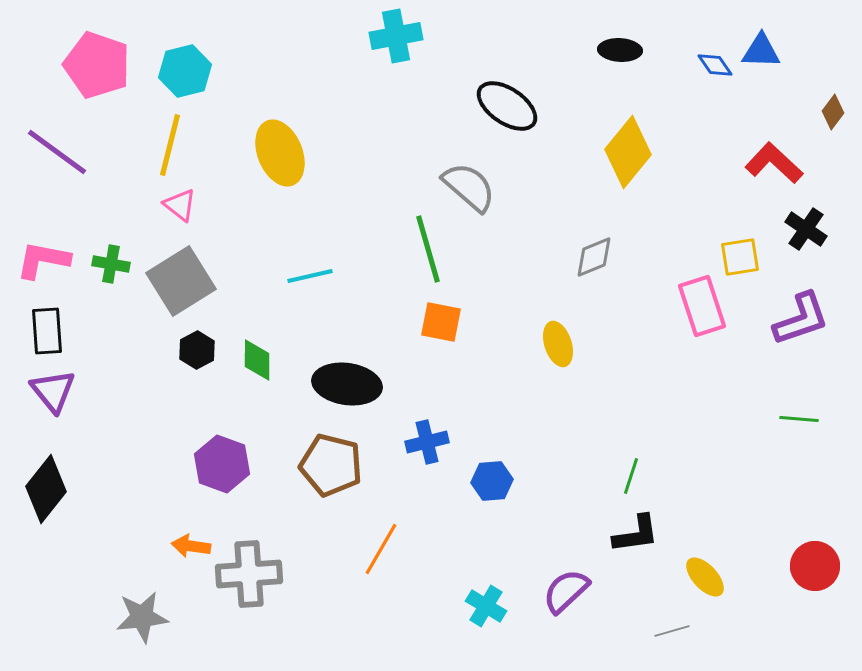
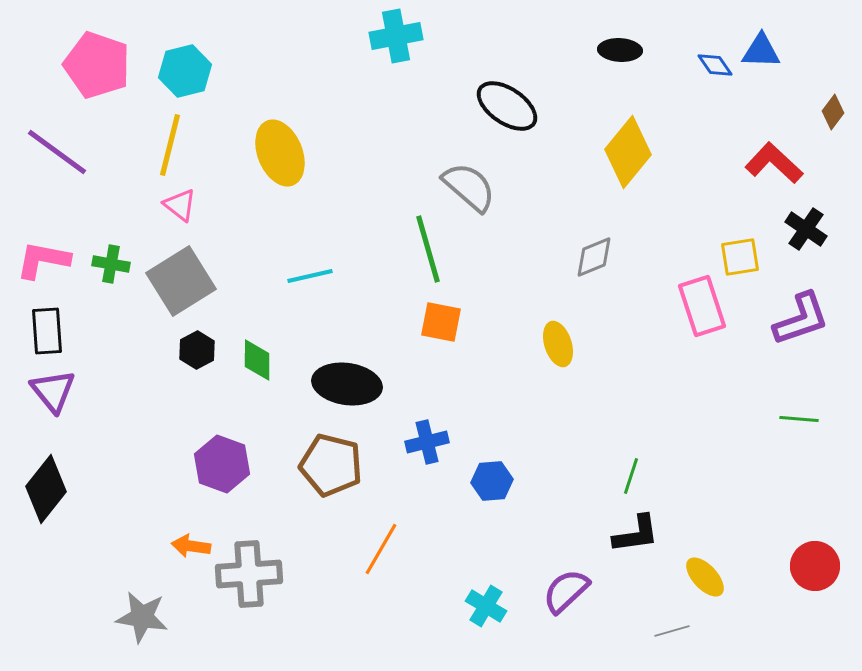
gray star at (142, 617): rotated 16 degrees clockwise
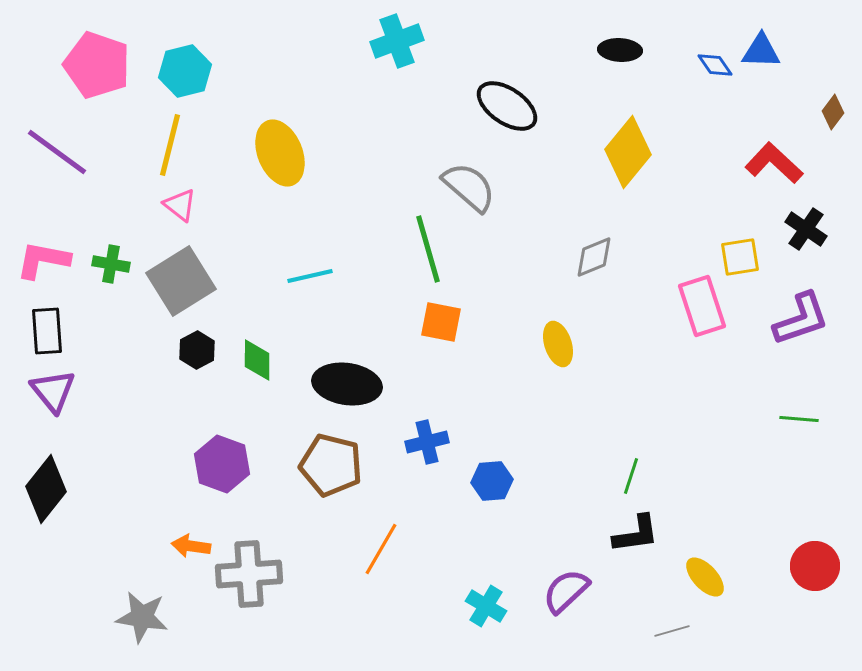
cyan cross at (396, 36): moved 1 px right, 5 px down; rotated 9 degrees counterclockwise
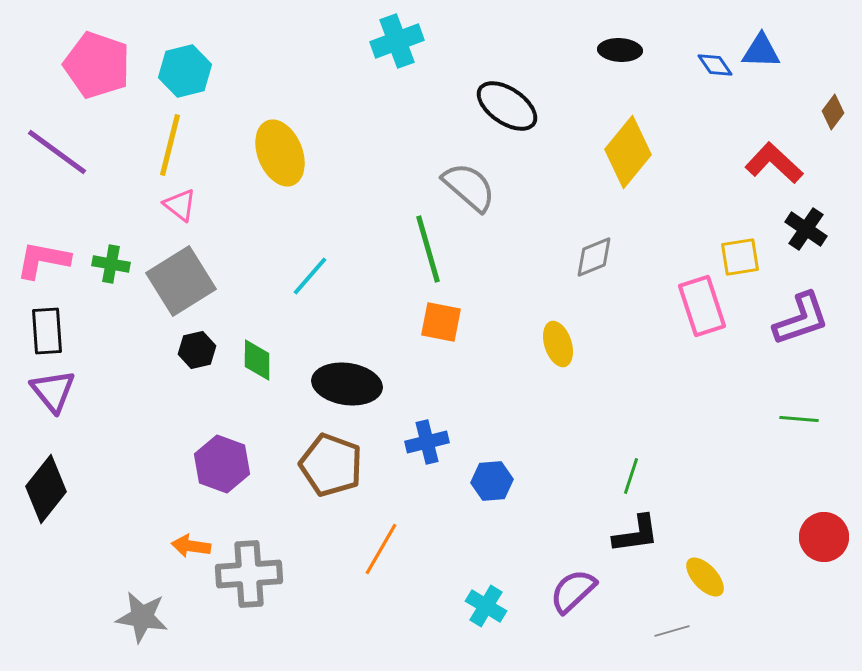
cyan line at (310, 276): rotated 36 degrees counterclockwise
black hexagon at (197, 350): rotated 15 degrees clockwise
brown pentagon at (331, 465): rotated 6 degrees clockwise
red circle at (815, 566): moved 9 px right, 29 px up
purple semicircle at (566, 591): moved 7 px right
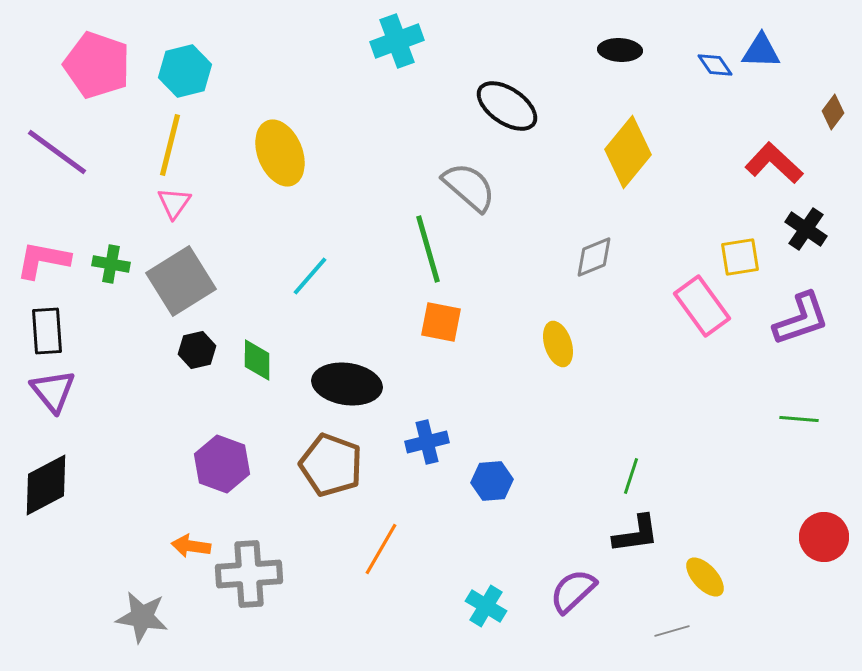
pink triangle at (180, 205): moved 6 px left, 2 px up; rotated 27 degrees clockwise
pink rectangle at (702, 306): rotated 18 degrees counterclockwise
black diamond at (46, 489): moved 4 px up; rotated 24 degrees clockwise
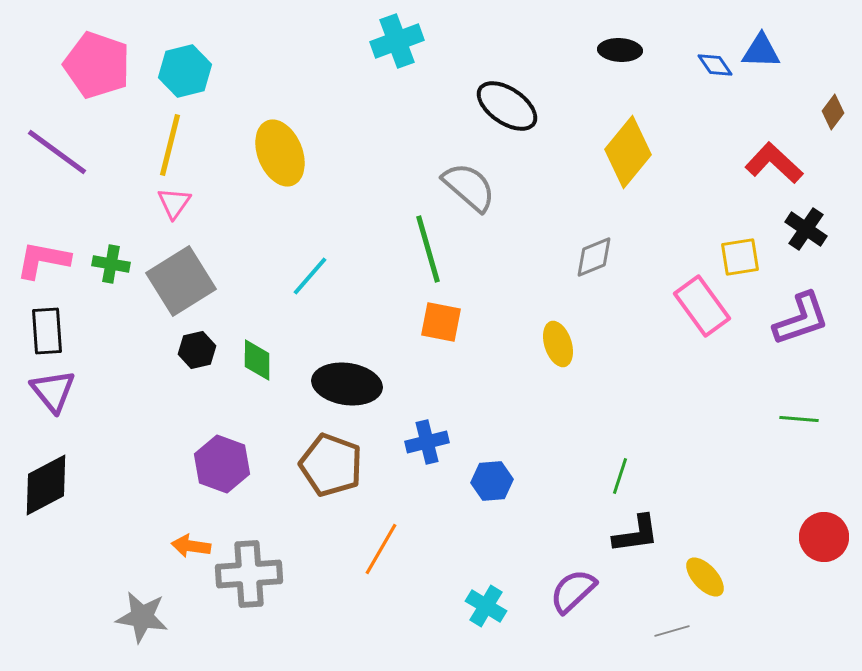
green line at (631, 476): moved 11 px left
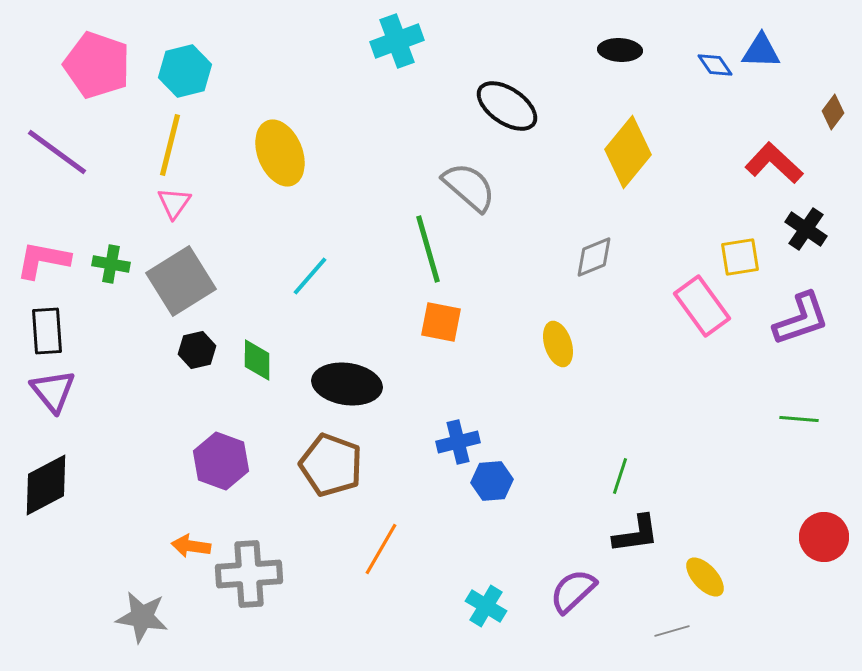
blue cross at (427, 442): moved 31 px right
purple hexagon at (222, 464): moved 1 px left, 3 px up
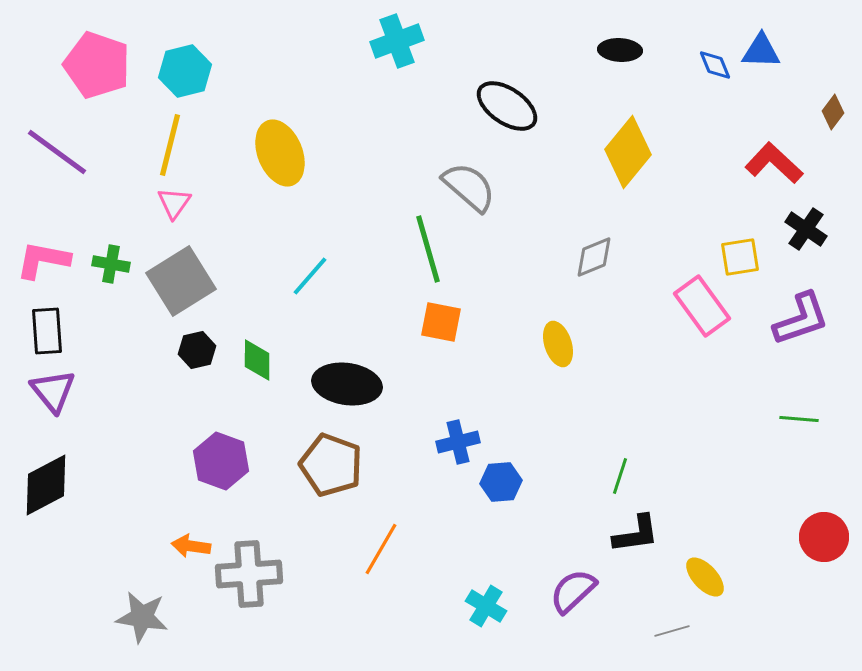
blue diamond at (715, 65): rotated 12 degrees clockwise
blue hexagon at (492, 481): moved 9 px right, 1 px down
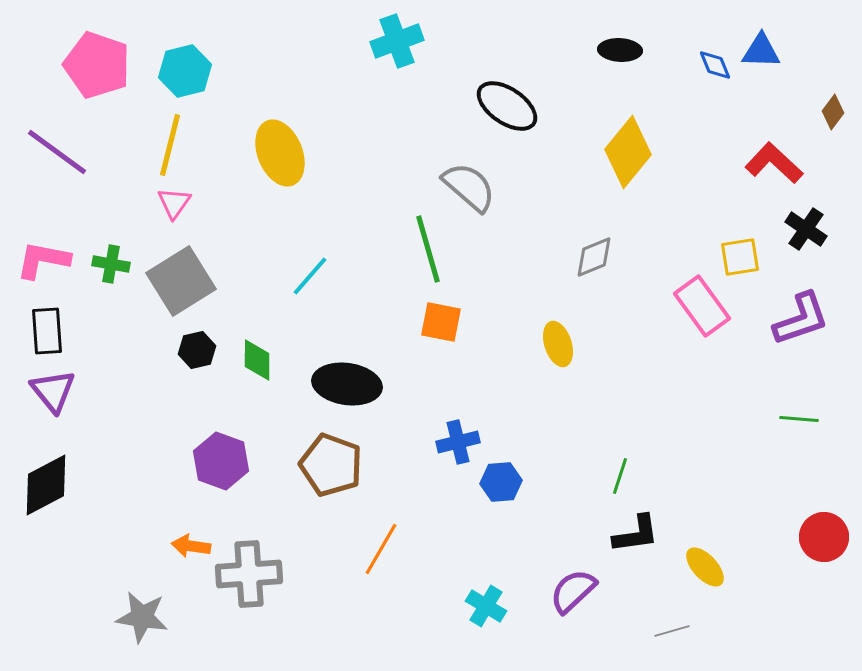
yellow ellipse at (705, 577): moved 10 px up
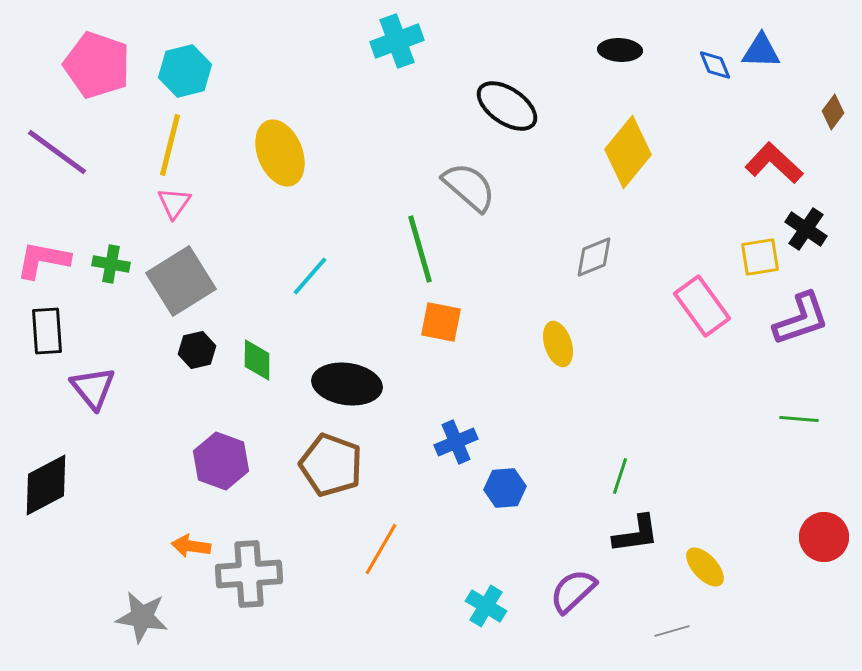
green line at (428, 249): moved 8 px left
yellow square at (740, 257): moved 20 px right
purple triangle at (53, 391): moved 40 px right, 3 px up
blue cross at (458, 442): moved 2 px left; rotated 9 degrees counterclockwise
blue hexagon at (501, 482): moved 4 px right, 6 px down
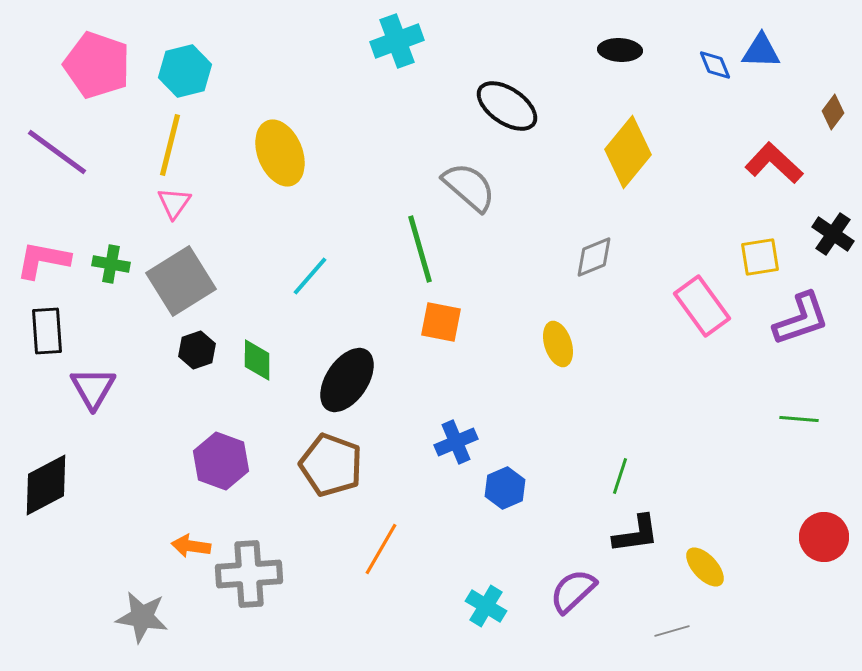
black cross at (806, 229): moved 27 px right, 5 px down
black hexagon at (197, 350): rotated 6 degrees counterclockwise
black ellipse at (347, 384): moved 4 px up; rotated 64 degrees counterclockwise
purple triangle at (93, 388): rotated 9 degrees clockwise
blue hexagon at (505, 488): rotated 18 degrees counterclockwise
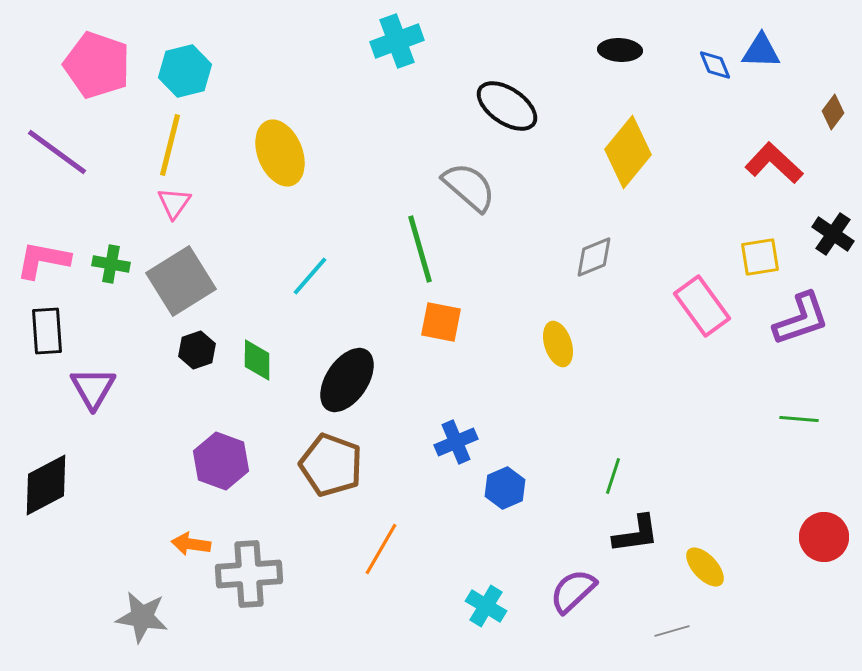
green line at (620, 476): moved 7 px left
orange arrow at (191, 546): moved 2 px up
